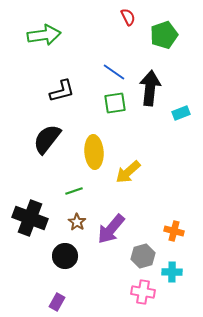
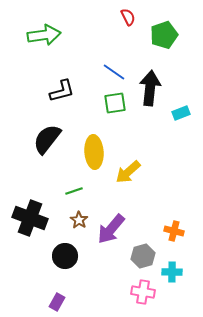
brown star: moved 2 px right, 2 px up
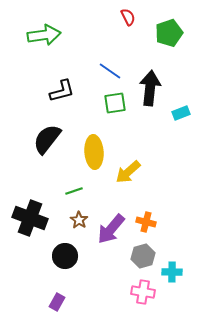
green pentagon: moved 5 px right, 2 px up
blue line: moved 4 px left, 1 px up
orange cross: moved 28 px left, 9 px up
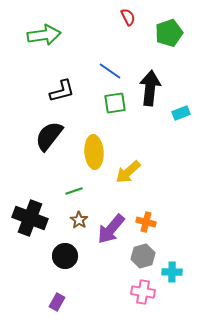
black semicircle: moved 2 px right, 3 px up
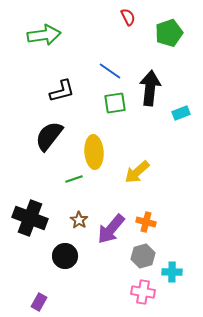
yellow arrow: moved 9 px right
green line: moved 12 px up
purple rectangle: moved 18 px left
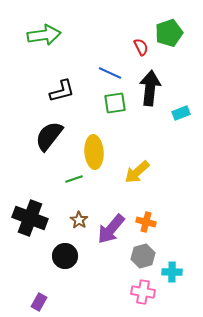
red semicircle: moved 13 px right, 30 px down
blue line: moved 2 px down; rotated 10 degrees counterclockwise
